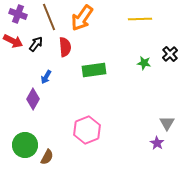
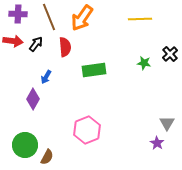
purple cross: rotated 18 degrees counterclockwise
red arrow: rotated 18 degrees counterclockwise
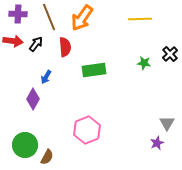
purple star: rotated 16 degrees clockwise
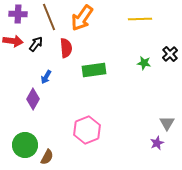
red semicircle: moved 1 px right, 1 px down
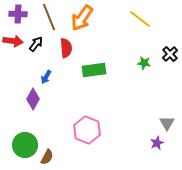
yellow line: rotated 40 degrees clockwise
pink hexagon: rotated 16 degrees counterclockwise
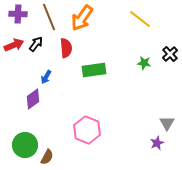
red arrow: moved 1 px right, 4 px down; rotated 30 degrees counterclockwise
purple diamond: rotated 25 degrees clockwise
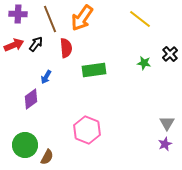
brown line: moved 1 px right, 2 px down
purple diamond: moved 2 px left
purple star: moved 8 px right, 1 px down
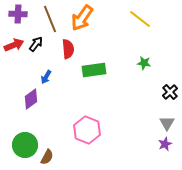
red semicircle: moved 2 px right, 1 px down
black cross: moved 38 px down
